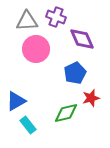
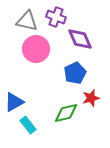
gray triangle: rotated 15 degrees clockwise
purple diamond: moved 2 px left
blue triangle: moved 2 px left, 1 px down
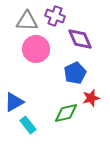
purple cross: moved 1 px left, 1 px up
gray triangle: rotated 10 degrees counterclockwise
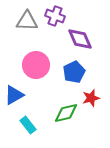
pink circle: moved 16 px down
blue pentagon: moved 1 px left, 1 px up
blue triangle: moved 7 px up
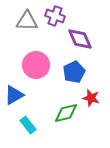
red star: rotated 30 degrees clockwise
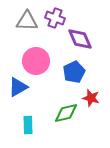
purple cross: moved 2 px down
pink circle: moved 4 px up
blue triangle: moved 4 px right, 8 px up
cyan rectangle: rotated 36 degrees clockwise
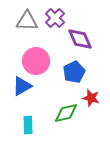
purple cross: rotated 24 degrees clockwise
blue triangle: moved 4 px right, 1 px up
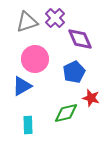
gray triangle: moved 1 px down; rotated 20 degrees counterclockwise
pink circle: moved 1 px left, 2 px up
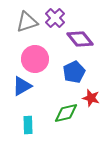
purple diamond: rotated 16 degrees counterclockwise
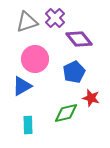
purple diamond: moved 1 px left
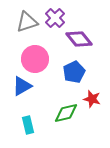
red star: moved 1 px right, 1 px down
cyan rectangle: rotated 12 degrees counterclockwise
